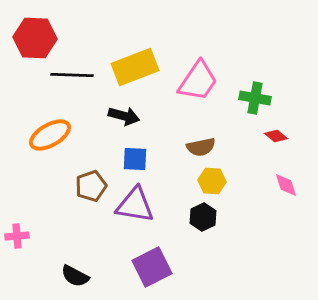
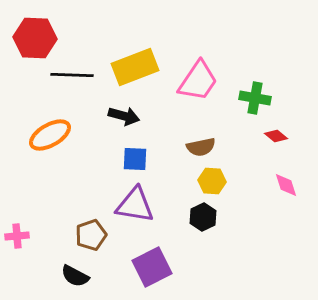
brown pentagon: moved 49 px down
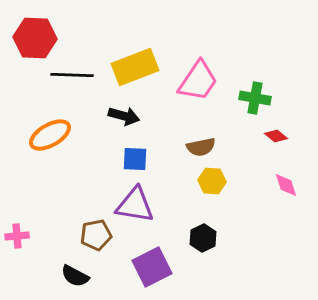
black hexagon: moved 21 px down
brown pentagon: moved 5 px right; rotated 8 degrees clockwise
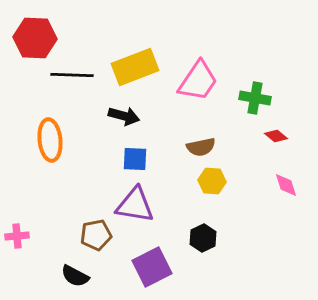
orange ellipse: moved 5 px down; rotated 66 degrees counterclockwise
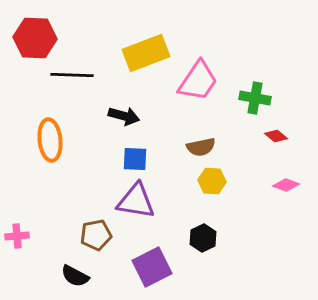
yellow rectangle: moved 11 px right, 14 px up
pink diamond: rotated 52 degrees counterclockwise
purple triangle: moved 1 px right, 4 px up
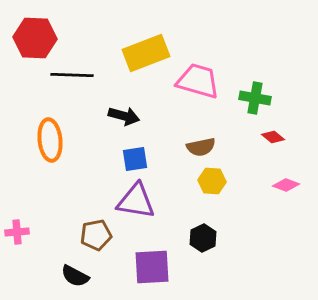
pink trapezoid: rotated 108 degrees counterclockwise
red diamond: moved 3 px left, 1 px down
blue square: rotated 12 degrees counterclockwise
pink cross: moved 4 px up
purple square: rotated 24 degrees clockwise
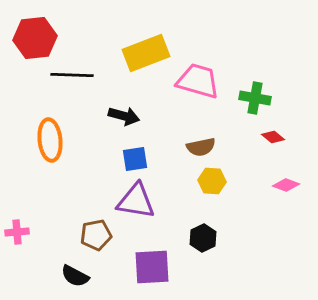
red hexagon: rotated 9 degrees counterclockwise
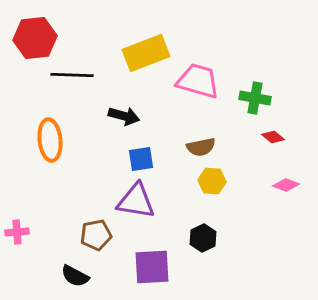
blue square: moved 6 px right
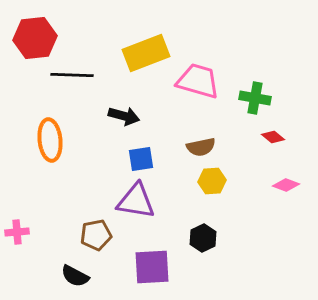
yellow hexagon: rotated 8 degrees counterclockwise
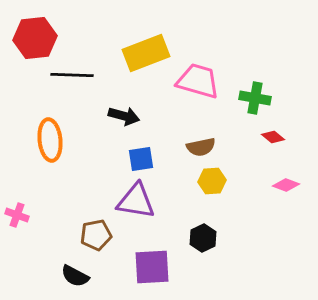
pink cross: moved 17 px up; rotated 25 degrees clockwise
